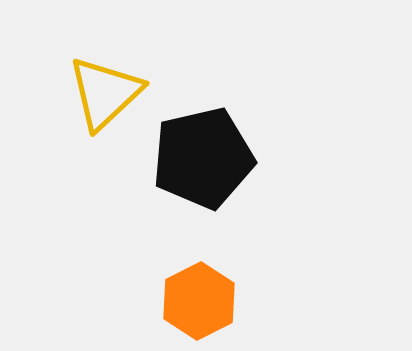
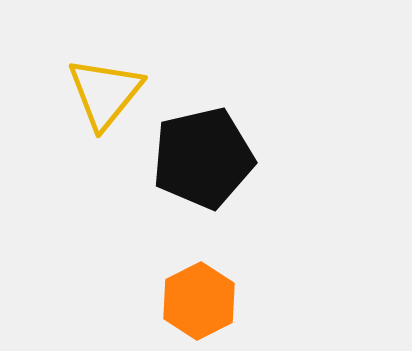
yellow triangle: rotated 8 degrees counterclockwise
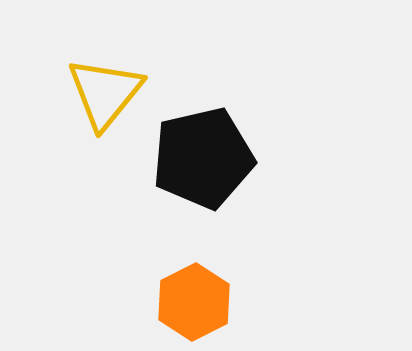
orange hexagon: moved 5 px left, 1 px down
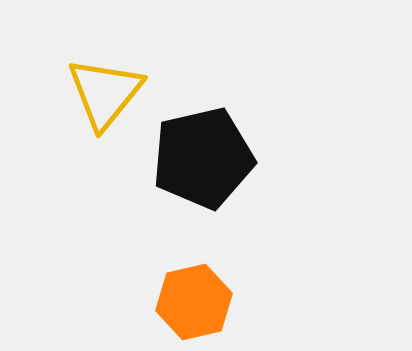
orange hexagon: rotated 14 degrees clockwise
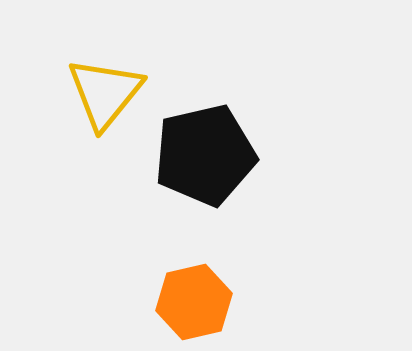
black pentagon: moved 2 px right, 3 px up
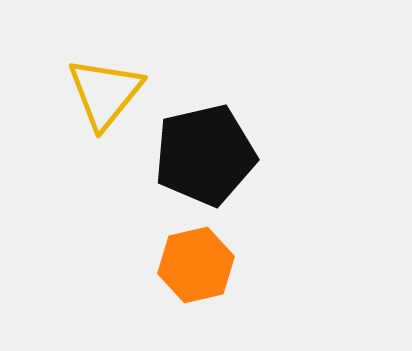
orange hexagon: moved 2 px right, 37 px up
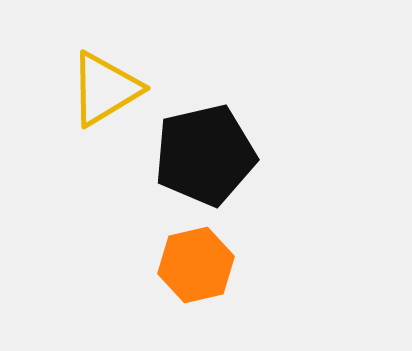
yellow triangle: moved 4 px up; rotated 20 degrees clockwise
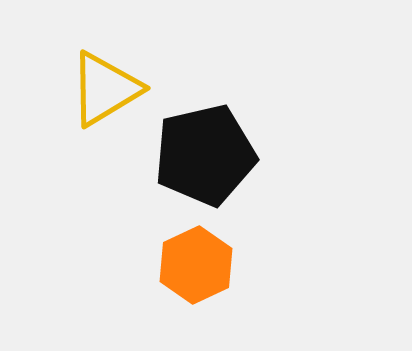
orange hexagon: rotated 12 degrees counterclockwise
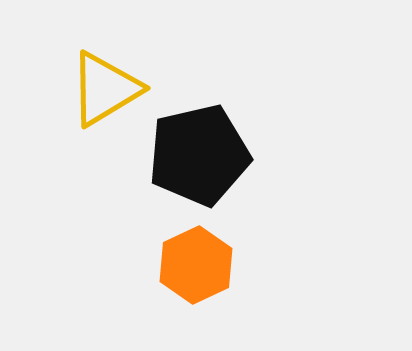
black pentagon: moved 6 px left
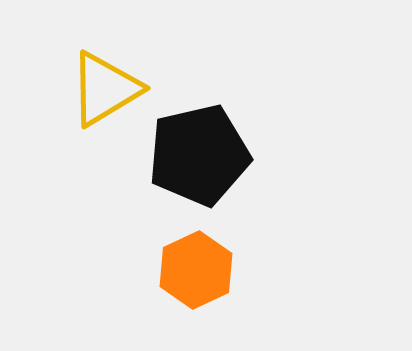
orange hexagon: moved 5 px down
